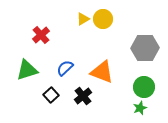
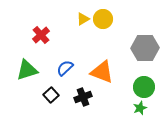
black cross: moved 1 px down; rotated 18 degrees clockwise
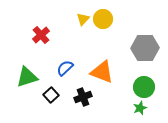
yellow triangle: rotated 16 degrees counterclockwise
green triangle: moved 7 px down
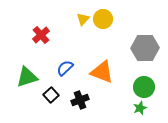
black cross: moved 3 px left, 3 px down
